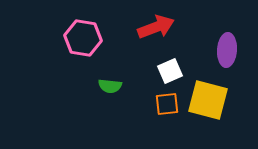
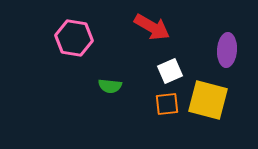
red arrow: moved 4 px left; rotated 51 degrees clockwise
pink hexagon: moved 9 px left
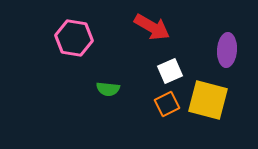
green semicircle: moved 2 px left, 3 px down
orange square: rotated 20 degrees counterclockwise
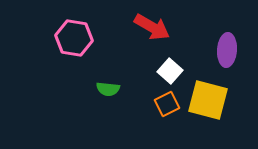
white square: rotated 25 degrees counterclockwise
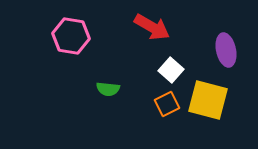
pink hexagon: moved 3 px left, 2 px up
purple ellipse: moved 1 px left; rotated 16 degrees counterclockwise
white square: moved 1 px right, 1 px up
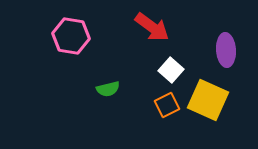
red arrow: rotated 6 degrees clockwise
purple ellipse: rotated 8 degrees clockwise
green semicircle: rotated 20 degrees counterclockwise
yellow square: rotated 9 degrees clockwise
orange square: moved 1 px down
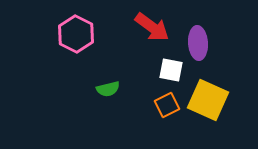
pink hexagon: moved 5 px right, 2 px up; rotated 18 degrees clockwise
purple ellipse: moved 28 px left, 7 px up
white square: rotated 30 degrees counterclockwise
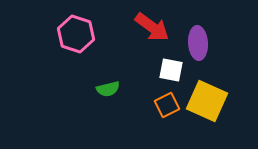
pink hexagon: rotated 9 degrees counterclockwise
yellow square: moved 1 px left, 1 px down
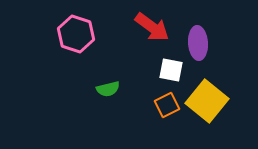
yellow square: rotated 15 degrees clockwise
